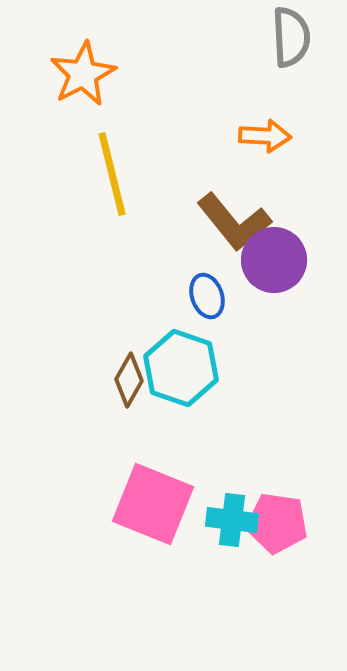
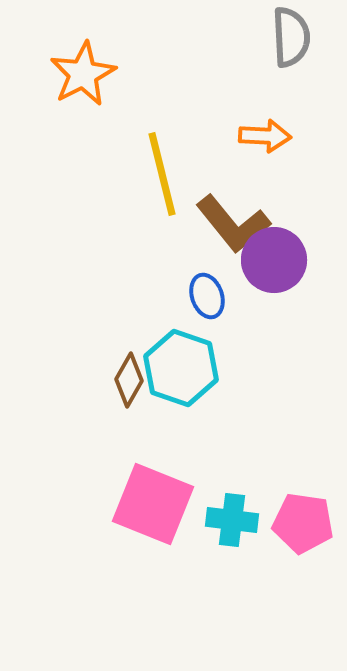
yellow line: moved 50 px right
brown L-shape: moved 1 px left, 2 px down
pink pentagon: moved 26 px right
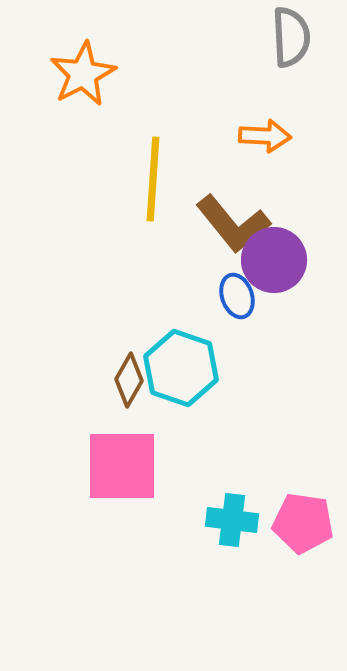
yellow line: moved 9 px left, 5 px down; rotated 18 degrees clockwise
blue ellipse: moved 30 px right
pink square: moved 31 px left, 38 px up; rotated 22 degrees counterclockwise
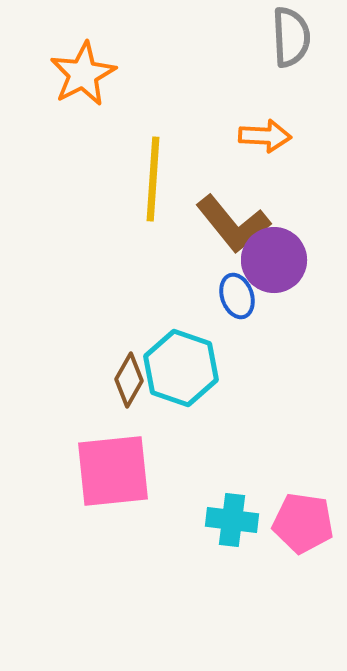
pink square: moved 9 px left, 5 px down; rotated 6 degrees counterclockwise
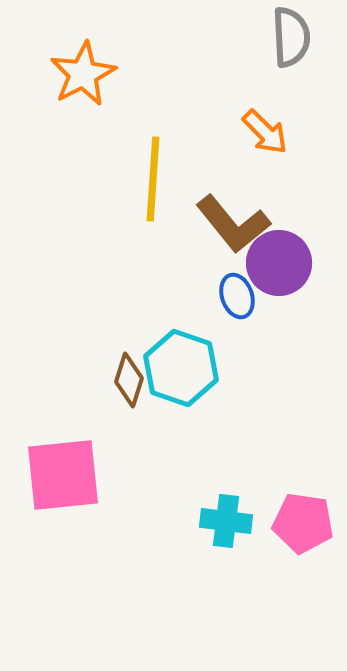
orange arrow: moved 4 px up; rotated 42 degrees clockwise
purple circle: moved 5 px right, 3 px down
brown diamond: rotated 12 degrees counterclockwise
pink square: moved 50 px left, 4 px down
cyan cross: moved 6 px left, 1 px down
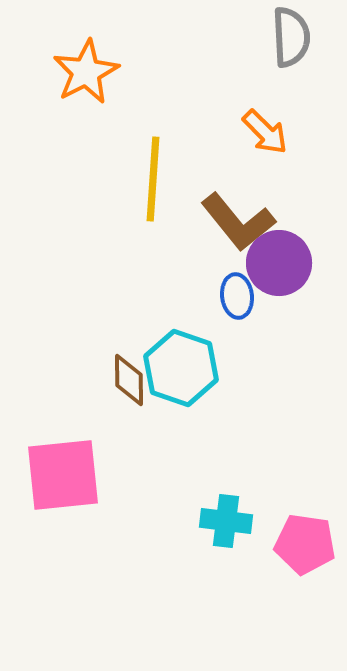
orange star: moved 3 px right, 2 px up
brown L-shape: moved 5 px right, 2 px up
blue ellipse: rotated 12 degrees clockwise
brown diamond: rotated 18 degrees counterclockwise
pink pentagon: moved 2 px right, 21 px down
